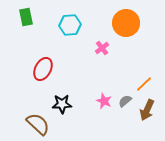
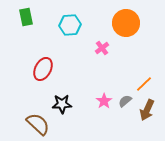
pink star: rotated 14 degrees clockwise
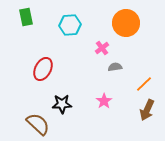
gray semicircle: moved 10 px left, 34 px up; rotated 32 degrees clockwise
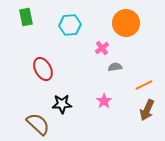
red ellipse: rotated 55 degrees counterclockwise
orange line: moved 1 px down; rotated 18 degrees clockwise
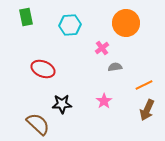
red ellipse: rotated 40 degrees counterclockwise
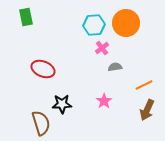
cyan hexagon: moved 24 px right
brown semicircle: moved 3 px right, 1 px up; rotated 30 degrees clockwise
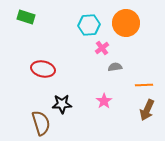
green rectangle: rotated 60 degrees counterclockwise
cyan hexagon: moved 5 px left
red ellipse: rotated 10 degrees counterclockwise
orange line: rotated 24 degrees clockwise
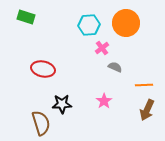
gray semicircle: rotated 32 degrees clockwise
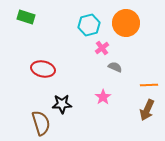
cyan hexagon: rotated 10 degrees counterclockwise
orange line: moved 5 px right
pink star: moved 1 px left, 4 px up
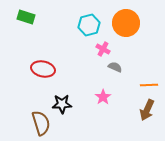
pink cross: moved 1 px right, 1 px down; rotated 24 degrees counterclockwise
